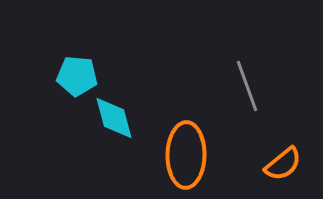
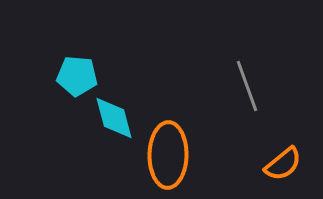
orange ellipse: moved 18 px left
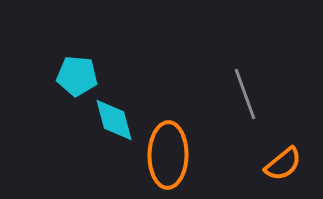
gray line: moved 2 px left, 8 px down
cyan diamond: moved 2 px down
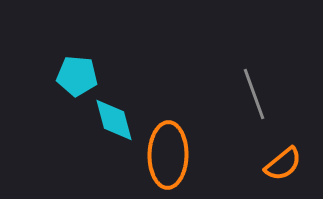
gray line: moved 9 px right
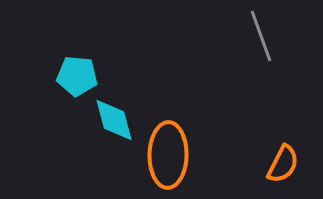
gray line: moved 7 px right, 58 px up
orange semicircle: rotated 24 degrees counterclockwise
